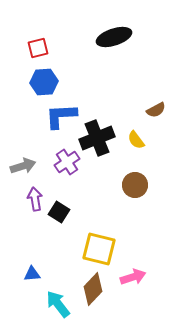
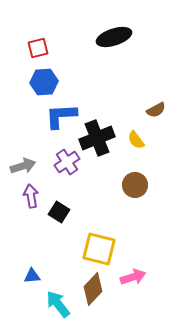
purple arrow: moved 4 px left, 3 px up
blue triangle: moved 2 px down
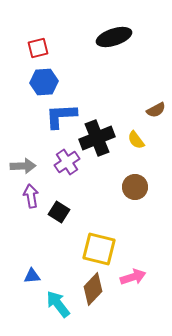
gray arrow: rotated 15 degrees clockwise
brown circle: moved 2 px down
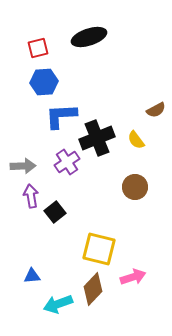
black ellipse: moved 25 px left
black square: moved 4 px left; rotated 20 degrees clockwise
cyan arrow: rotated 72 degrees counterclockwise
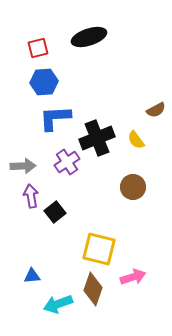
blue L-shape: moved 6 px left, 2 px down
brown circle: moved 2 px left
brown diamond: rotated 24 degrees counterclockwise
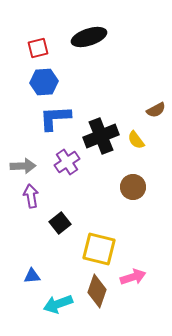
black cross: moved 4 px right, 2 px up
black square: moved 5 px right, 11 px down
brown diamond: moved 4 px right, 2 px down
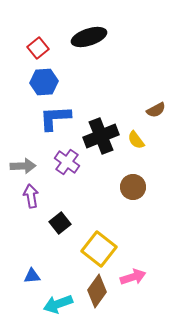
red square: rotated 25 degrees counterclockwise
purple cross: rotated 20 degrees counterclockwise
yellow square: rotated 24 degrees clockwise
brown diamond: rotated 16 degrees clockwise
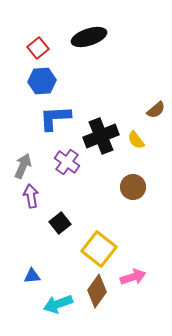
blue hexagon: moved 2 px left, 1 px up
brown semicircle: rotated 12 degrees counterclockwise
gray arrow: rotated 65 degrees counterclockwise
